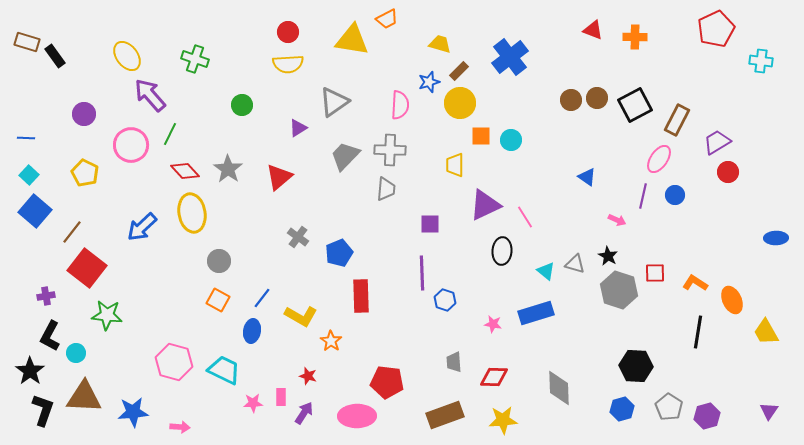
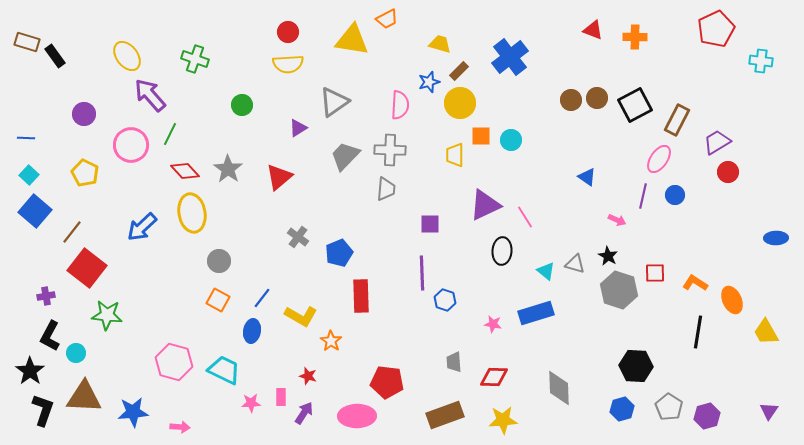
yellow trapezoid at (455, 165): moved 10 px up
pink star at (253, 403): moved 2 px left
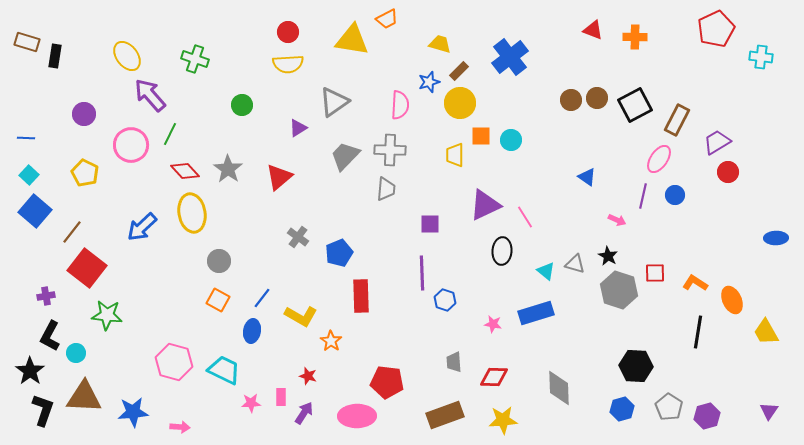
black rectangle at (55, 56): rotated 45 degrees clockwise
cyan cross at (761, 61): moved 4 px up
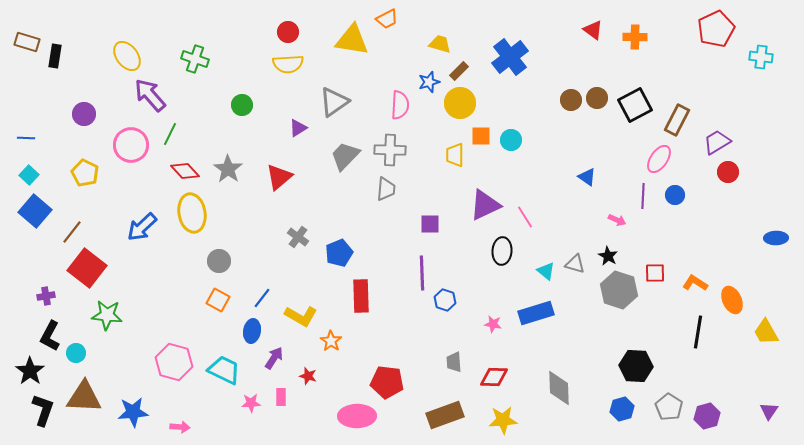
red triangle at (593, 30): rotated 15 degrees clockwise
purple line at (643, 196): rotated 10 degrees counterclockwise
purple arrow at (304, 413): moved 30 px left, 55 px up
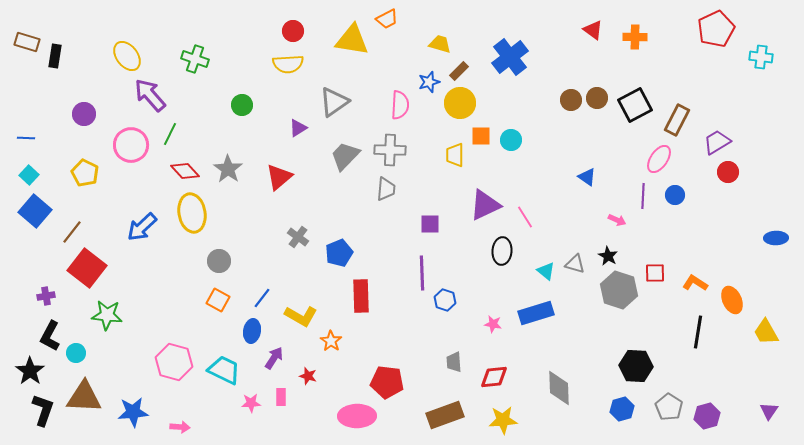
red circle at (288, 32): moved 5 px right, 1 px up
red diamond at (494, 377): rotated 8 degrees counterclockwise
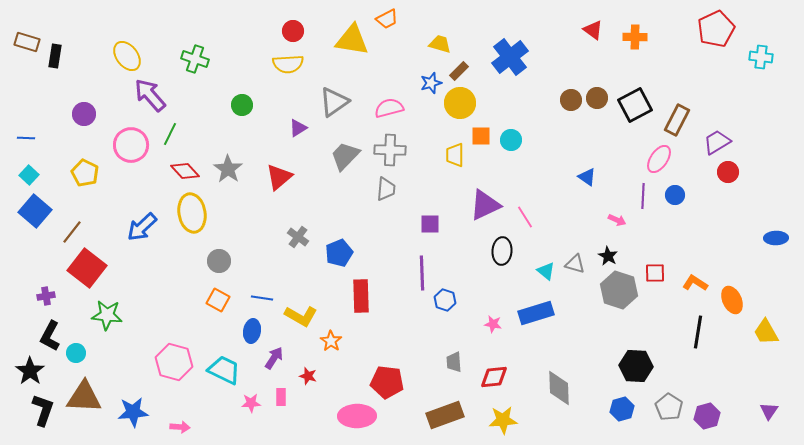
blue star at (429, 82): moved 2 px right, 1 px down
pink semicircle at (400, 105): moved 11 px left, 3 px down; rotated 108 degrees counterclockwise
blue line at (262, 298): rotated 60 degrees clockwise
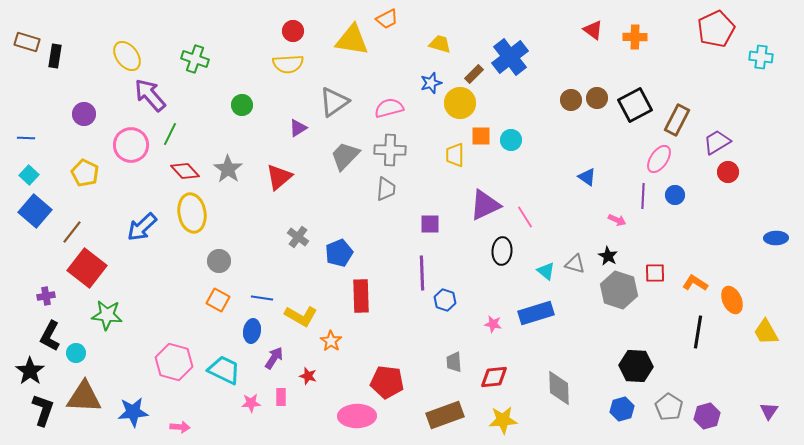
brown rectangle at (459, 71): moved 15 px right, 3 px down
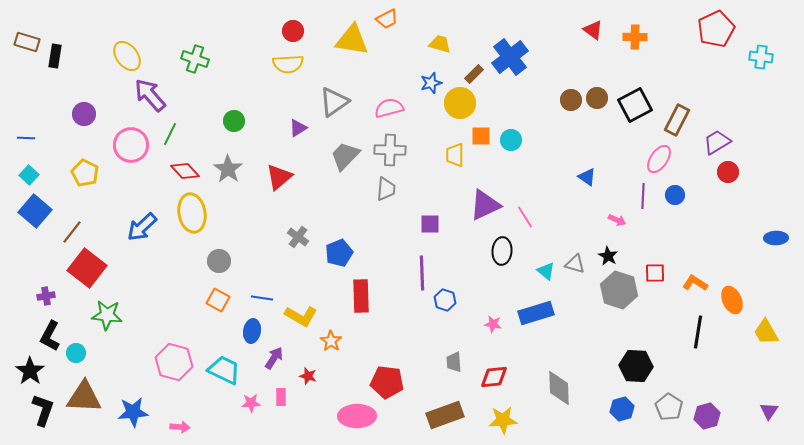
green circle at (242, 105): moved 8 px left, 16 px down
